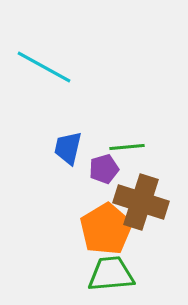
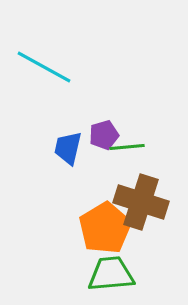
purple pentagon: moved 34 px up
orange pentagon: moved 1 px left, 1 px up
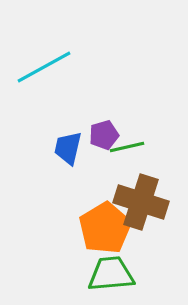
cyan line: rotated 58 degrees counterclockwise
green line: rotated 8 degrees counterclockwise
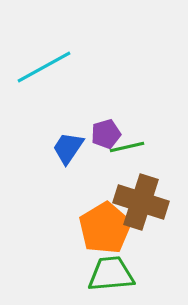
purple pentagon: moved 2 px right, 1 px up
blue trapezoid: rotated 21 degrees clockwise
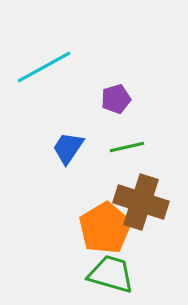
purple pentagon: moved 10 px right, 35 px up
green trapezoid: rotated 21 degrees clockwise
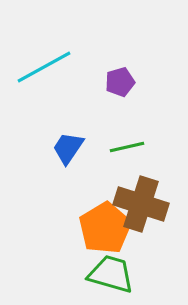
purple pentagon: moved 4 px right, 17 px up
brown cross: moved 2 px down
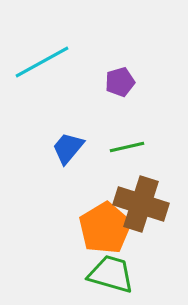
cyan line: moved 2 px left, 5 px up
blue trapezoid: rotated 6 degrees clockwise
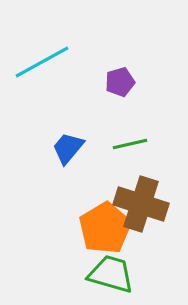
green line: moved 3 px right, 3 px up
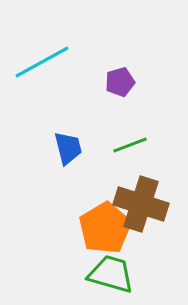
green line: moved 1 px down; rotated 8 degrees counterclockwise
blue trapezoid: rotated 126 degrees clockwise
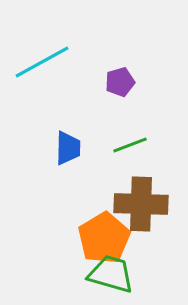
blue trapezoid: rotated 15 degrees clockwise
brown cross: rotated 16 degrees counterclockwise
orange pentagon: moved 1 px left, 10 px down
